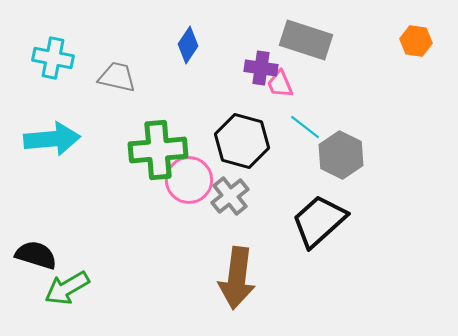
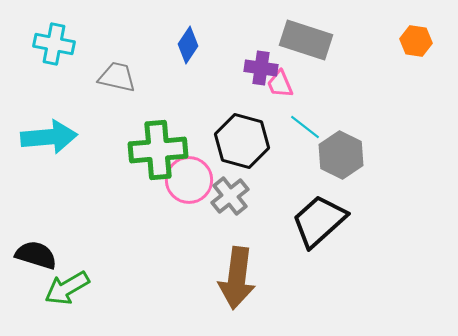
cyan cross: moved 1 px right, 14 px up
cyan arrow: moved 3 px left, 2 px up
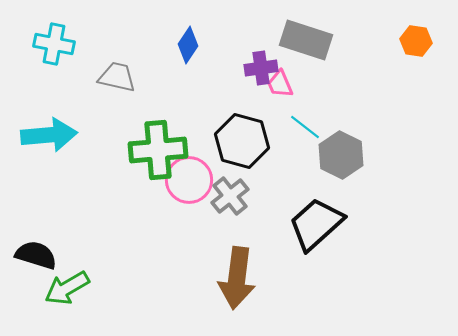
purple cross: rotated 16 degrees counterclockwise
cyan arrow: moved 2 px up
black trapezoid: moved 3 px left, 3 px down
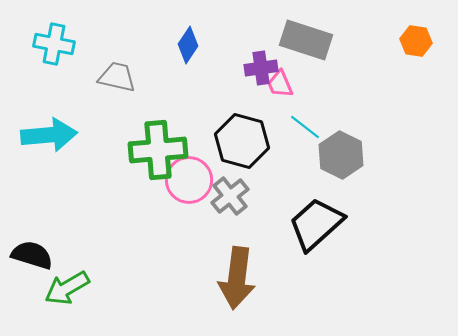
black semicircle: moved 4 px left
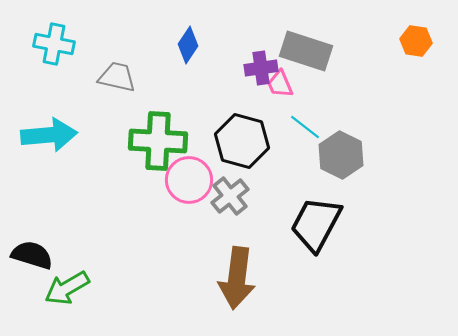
gray rectangle: moved 11 px down
green cross: moved 9 px up; rotated 8 degrees clockwise
black trapezoid: rotated 20 degrees counterclockwise
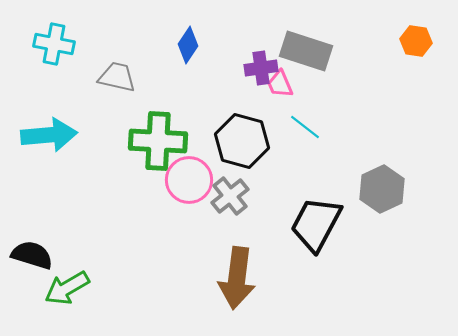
gray hexagon: moved 41 px right, 34 px down; rotated 9 degrees clockwise
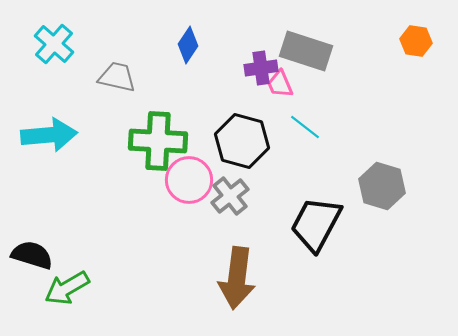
cyan cross: rotated 30 degrees clockwise
gray hexagon: moved 3 px up; rotated 18 degrees counterclockwise
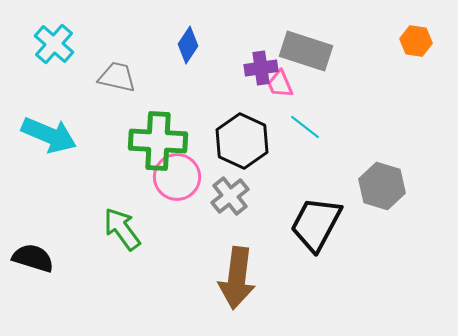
cyan arrow: rotated 28 degrees clockwise
black hexagon: rotated 10 degrees clockwise
pink circle: moved 12 px left, 3 px up
black semicircle: moved 1 px right, 3 px down
green arrow: moved 55 px right, 59 px up; rotated 84 degrees clockwise
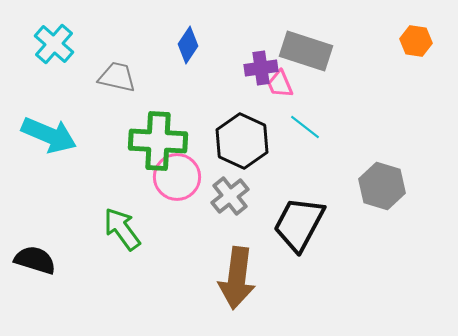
black trapezoid: moved 17 px left
black semicircle: moved 2 px right, 2 px down
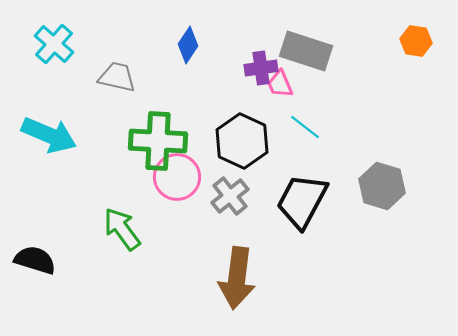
black trapezoid: moved 3 px right, 23 px up
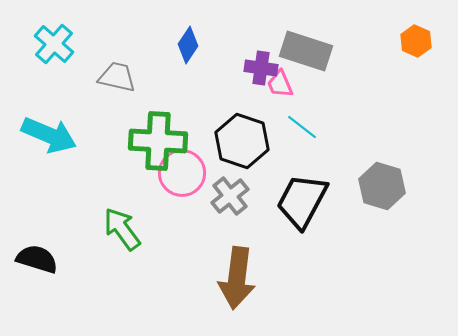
orange hexagon: rotated 16 degrees clockwise
purple cross: rotated 16 degrees clockwise
cyan line: moved 3 px left
black hexagon: rotated 6 degrees counterclockwise
pink circle: moved 5 px right, 4 px up
black semicircle: moved 2 px right, 1 px up
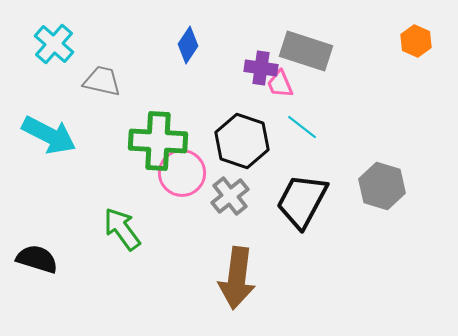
gray trapezoid: moved 15 px left, 4 px down
cyan arrow: rotated 4 degrees clockwise
